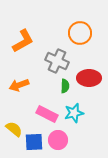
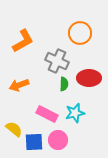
green semicircle: moved 1 px left, 2 px up
cyan star: moved 1 px right
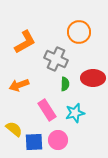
orange circle: moved 1 px left, 1 px up
orange L-shape: moved 2 px right, 1 px down
gray cross: moved 1 px left, 2 px up
red ellipse: moved 4 px right
green semicircle: moved 1 px right
pink rectangle: moved 4 px up; rotated 30 degrees clockwise
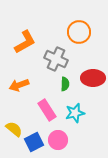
blue square: rotated 24 degrees counterclockwise
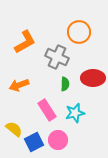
gray cross: moved 1 px right, 2 px up
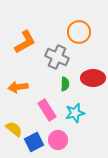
orange arrow: moved 1 px left, 2 px down; rotated 12 degrees clockwise
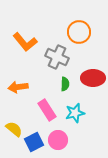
orange L-shape: rotated 80 degrees clockwise
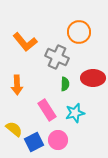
orange arrow: moved 1 px left, 2 px up; rotated 84 degrees counterclockwise
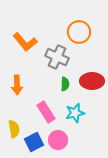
red ellipse: moved 1 px left, 3 px down
pink rectangle: moved 1 px left, 2 px down
yellow semicircle: rotated 42 degrees clockwise
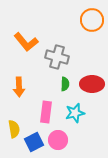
orange circle: moved 13 px right, 12 px up
orange L-shape: moved 1 px right
gray cross: rotated 10 degrees counterclockwise
red ellipse: moved 3 px down
orange arrow: moved 2 px right, 2 px down
pink rectangle: rotated 40 degrees clockwise
